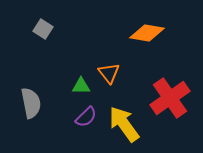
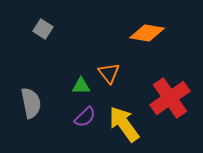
purple semicircle: moved 1 px left
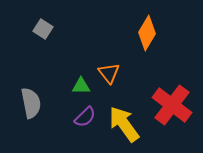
orange diamond: rotated 68 degrees counterclockwise
red cross: moved 2 px right, 7 px down; rotated 18 degrees counterclockwise
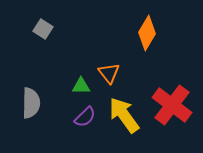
gray semicircle: rotated 12 degrees clockwise
yellow arrow: moved 9 px up
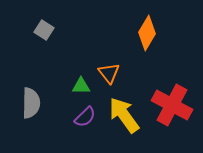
gray square: moved 1 px right, 1 px down
red cross: rotated 9 degrees counterclockwise
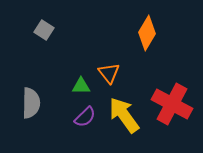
red cross: moved 1 px up
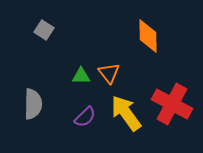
orange diamond: moved 1 px right, 3 px down; rotated 32 degrees counterclockwise
green triangle: moved 10 px up
gray semicircle: moved 2 px right, 1 px down
yellow arrow: moved 2 px right, 2 px up
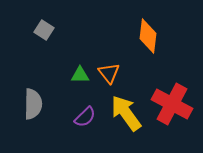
orange diamond: rotated 8 degrees clockwise
green triangle: moved 1 px left, 1 px up
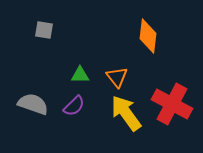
gray square: rotated 24 degrees counterclockwise
orange triangle: moved 8 px right, 4 px down
gray semicircle: rotated 72 degrees counterclockwise
purple semicircle: moved 11 px left, 11 px up
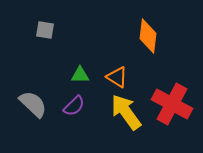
gray square: moved 1 px right
orange triangle: rotated 20 degrees counterclockwise
gray semicircle: rotated 24 degrees clockwise
yellow arrow: moved 1 px up
